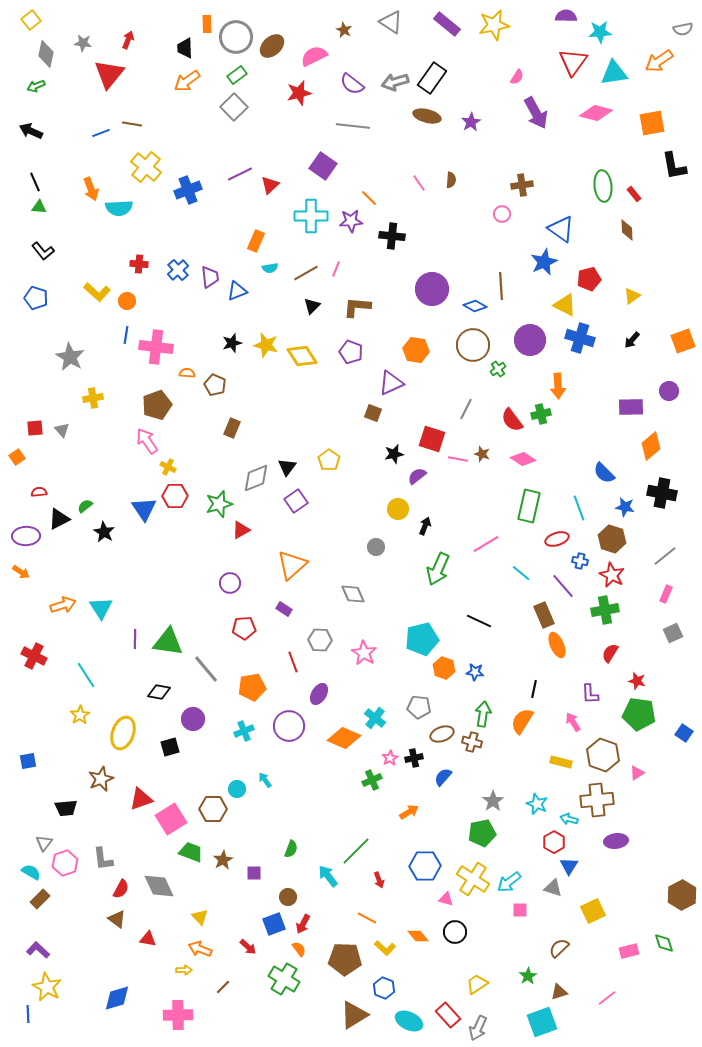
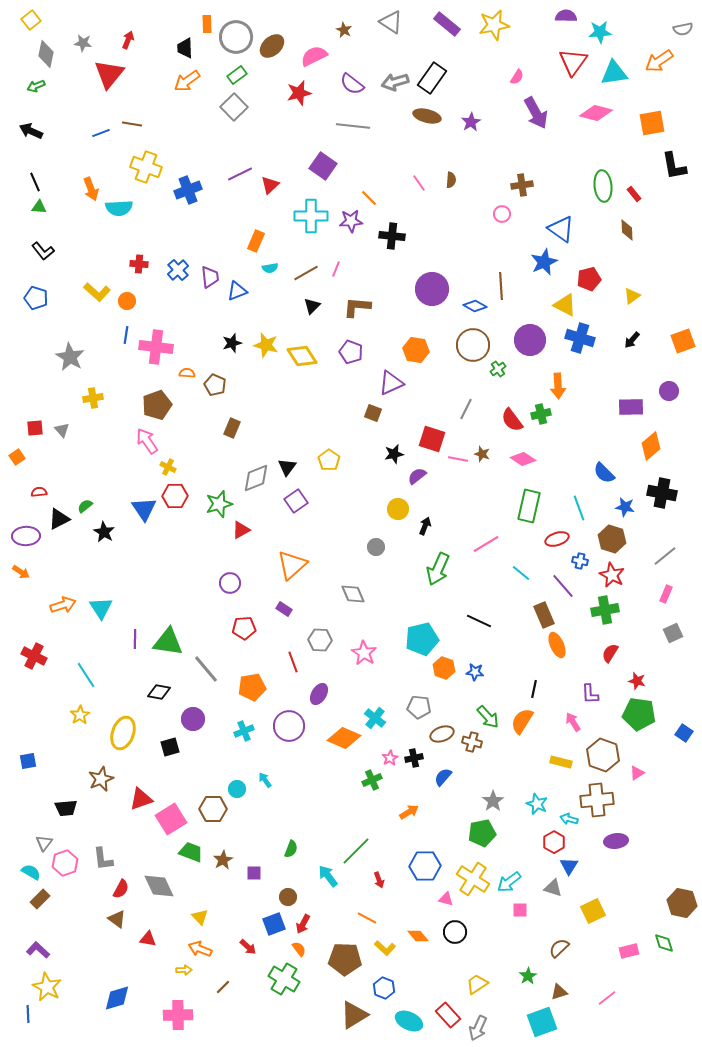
yellow cross at (146, 167): rotated 20 degrees counterclockwise
green arrow at (483, 714): moved 5 px right, 3 px down; rotated 130 degrees clockwise
brown hexagon at (682, 895): moved 8 px down; rotated 20 degrees counterclockwise
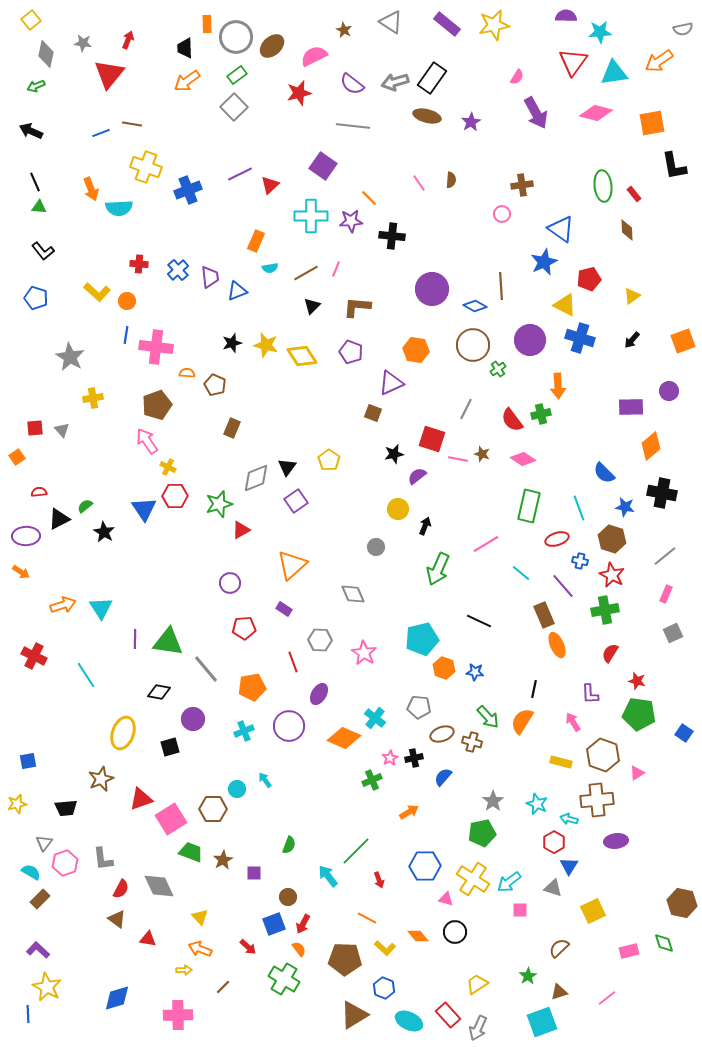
yellow star at (80, 715): moved 63 px left, 89 px down; rotated 18 degrees clockwise
green semicircle at (291, 849): moved 2 px left, 4 px up
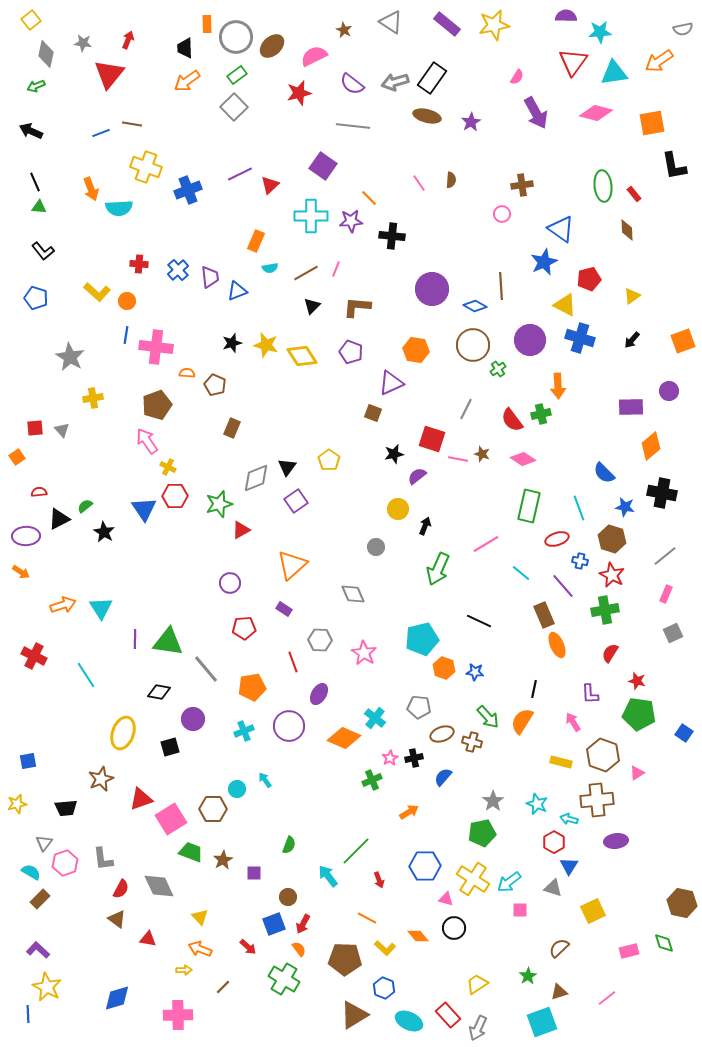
black circle at (455, 932): moved 1 px left, 4 px up
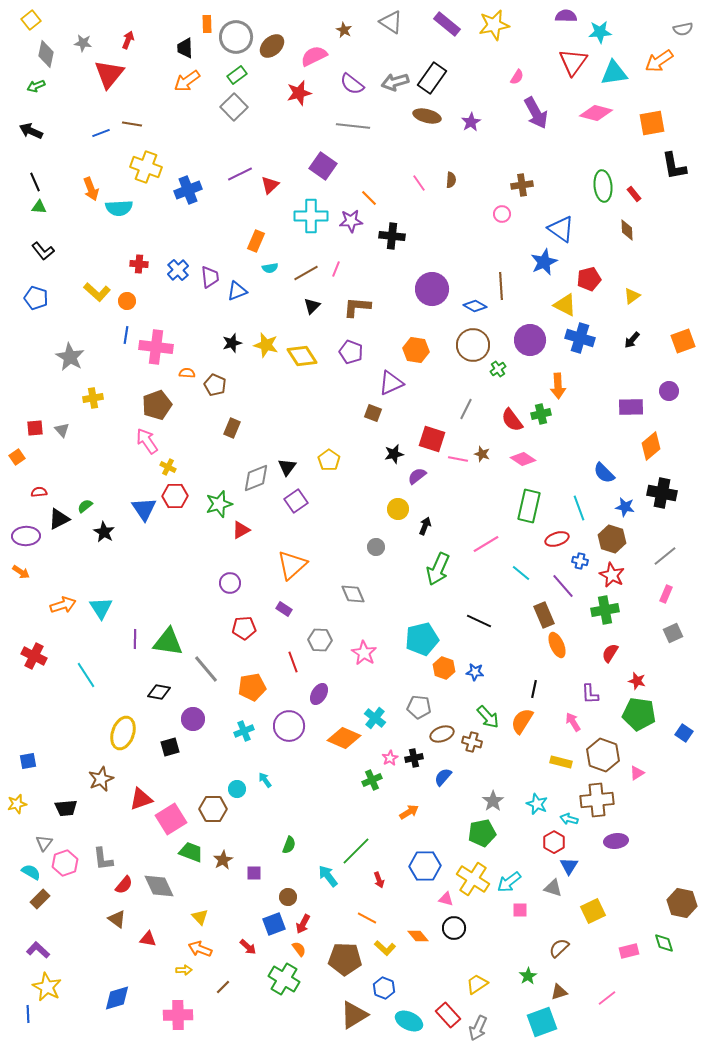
red semicircle at (121, 889): moved 3 px right, 4 px up; rotated 12 degrees clockwise
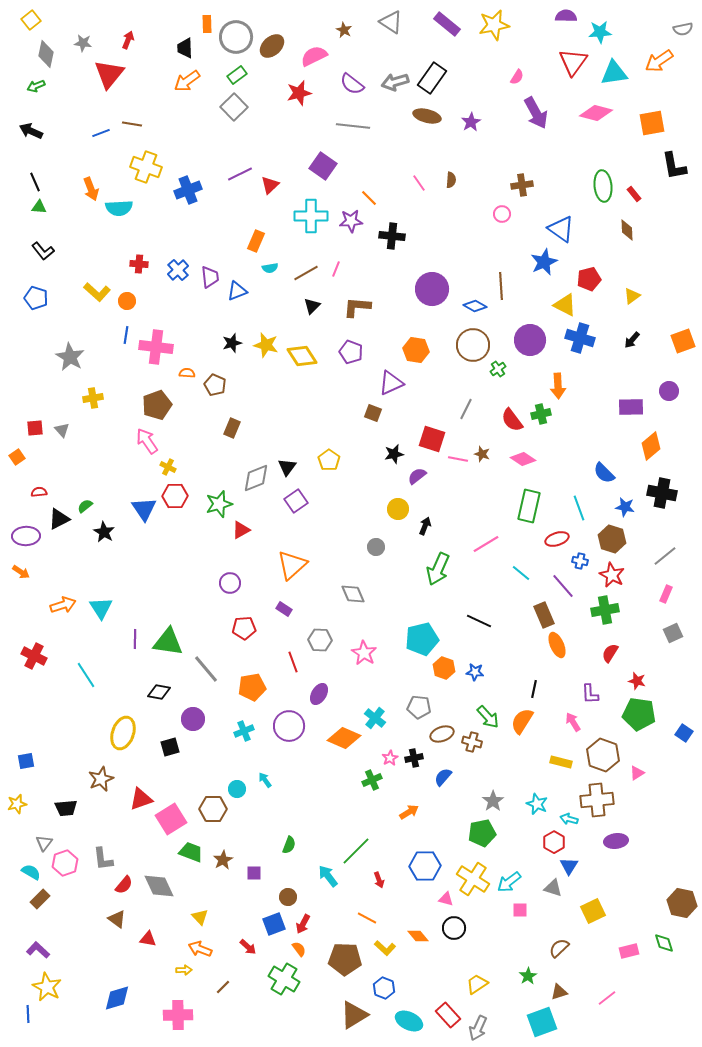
blue square at (28, 761): moved 2 px left
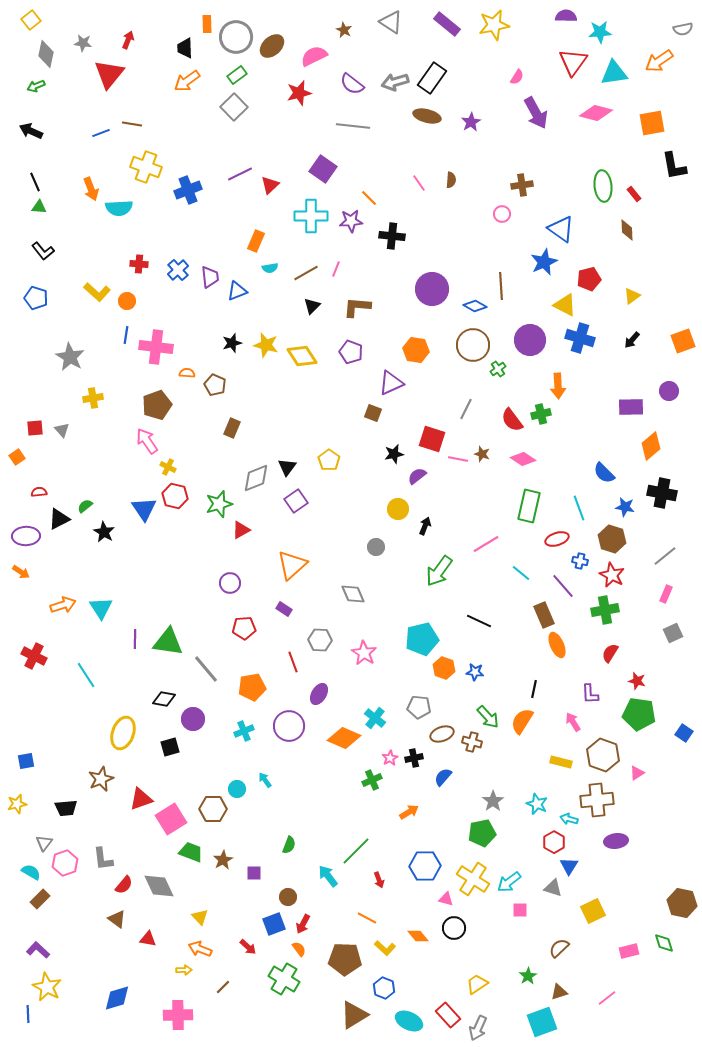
purple square at (323, 166): moved 3 px down
red hexagon at (175, 496): rotated 15 degrees clockwise
green arrow at (438, 569): moved 1 px right, 2 px down; rotated 12 degrees clockwise
black diamond at (159, 692): moved 5 px right, 7 px down
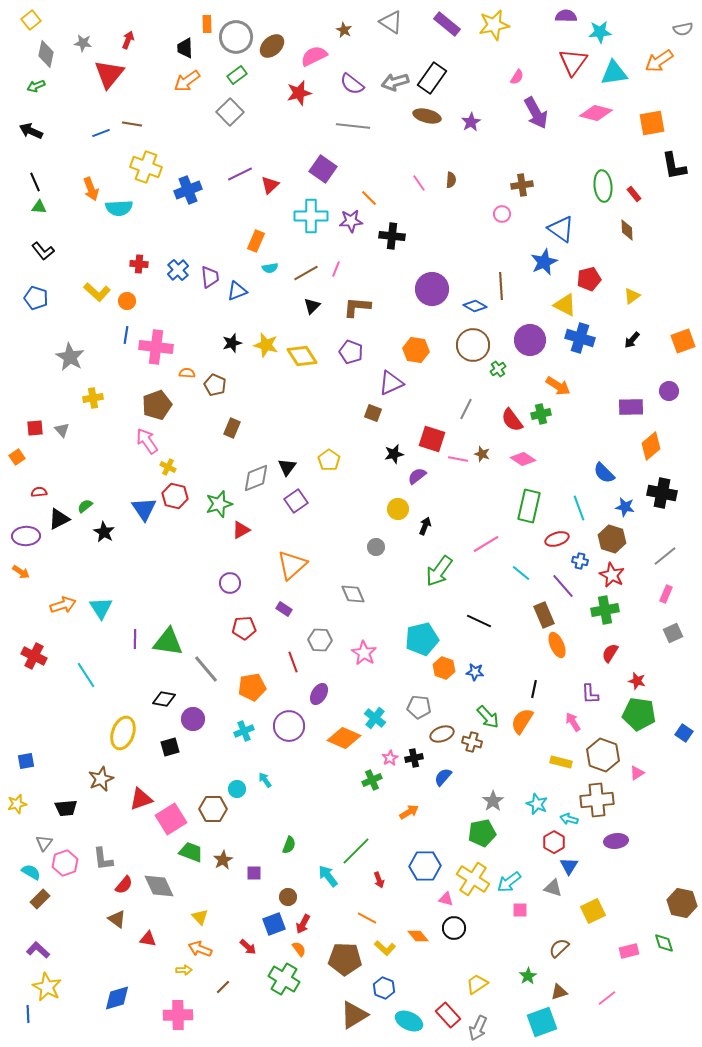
gray square at (234, 107): moved 4 px left, 5 px down
orange arrow at (558, 386): rotated 55 degrees counterclockwise
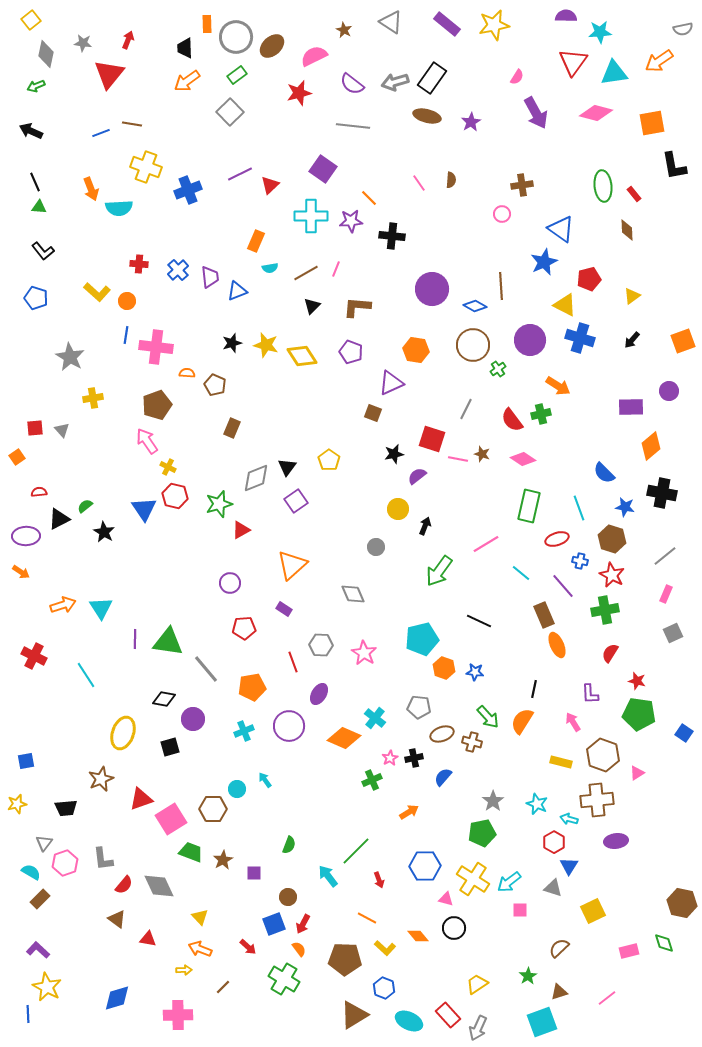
gray hexagon at (320, 640): moved 1 px right, 5 px down
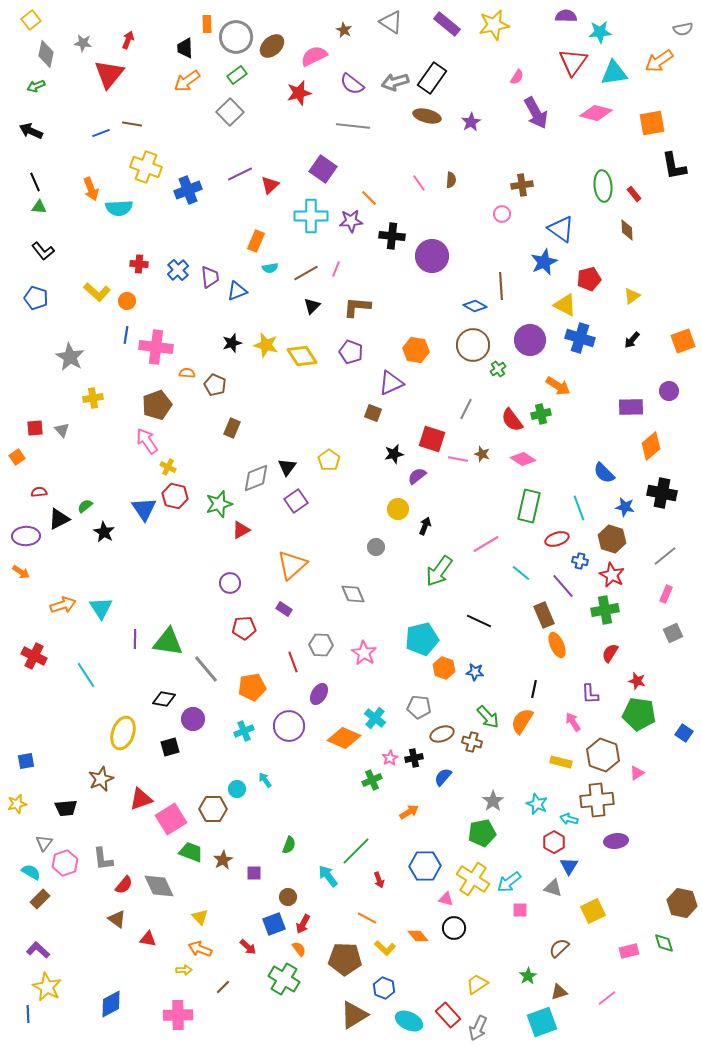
purple circle at (432, 289): moved 33 px up
blue diamond at (117, 998): moved 6 px left, 6 px down; rotated 12 degrees counterclockwise
